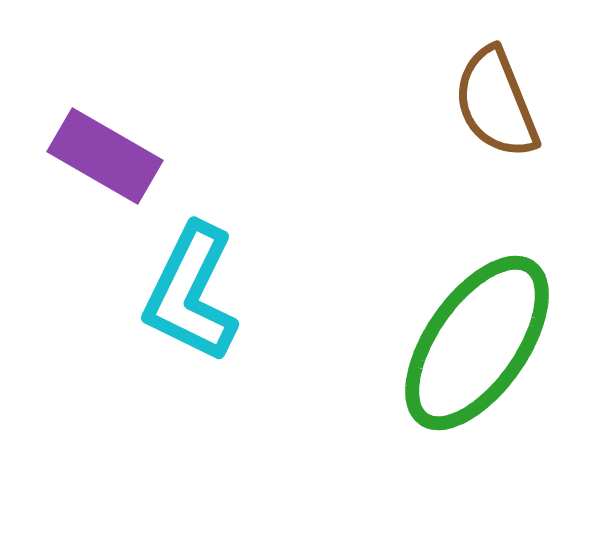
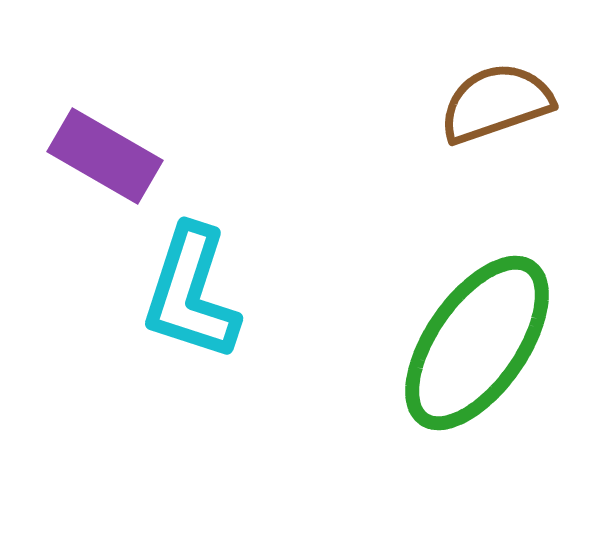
brown semicircle: rotated 93 degrees clockwise
cyan L-shape: rotated 8 degrees counterclockwise
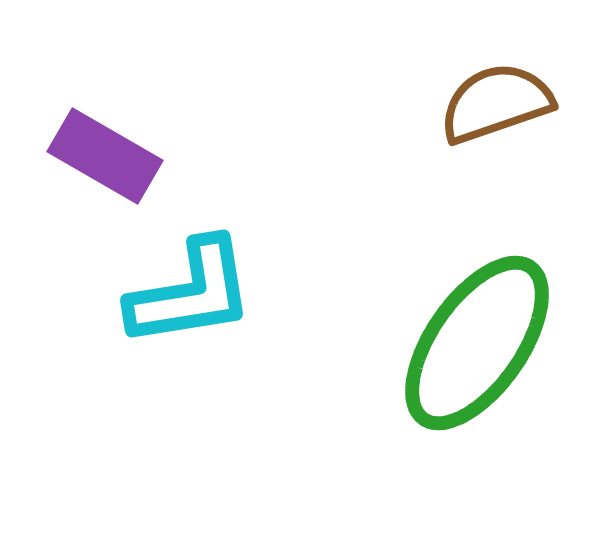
cyan L-shape: rotated 117 degrees counterclockwise
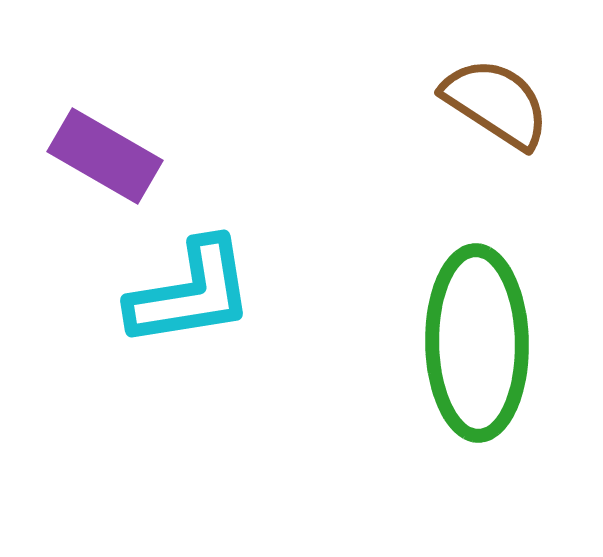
brown semicircle: rotated 52 degrees clockwise
green ellipse: rotated 36 degrees counterclockwise
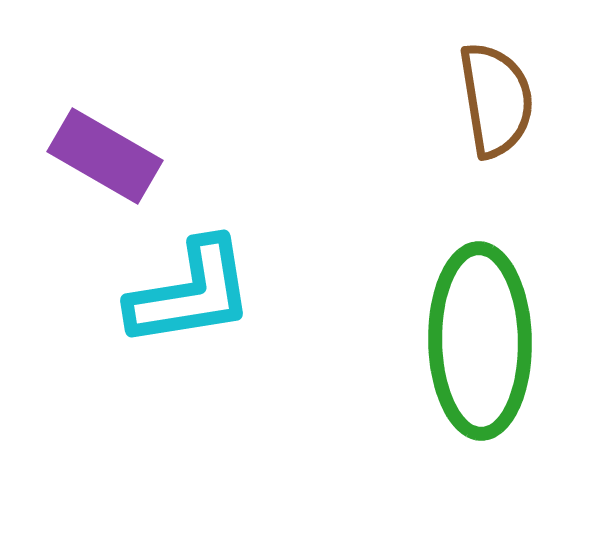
brown semicircle: moved 3 px up; rotated 48 degrees clockwise
green ellipse: moved 3 px right, 2 px up
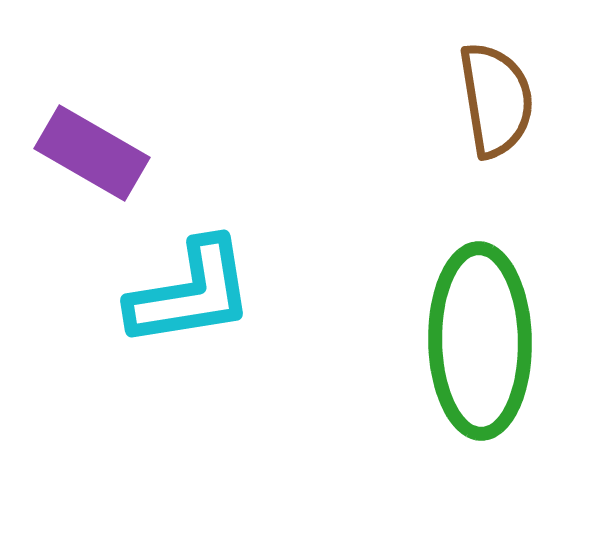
purple rectangle: moved 13 px left, 3 px up
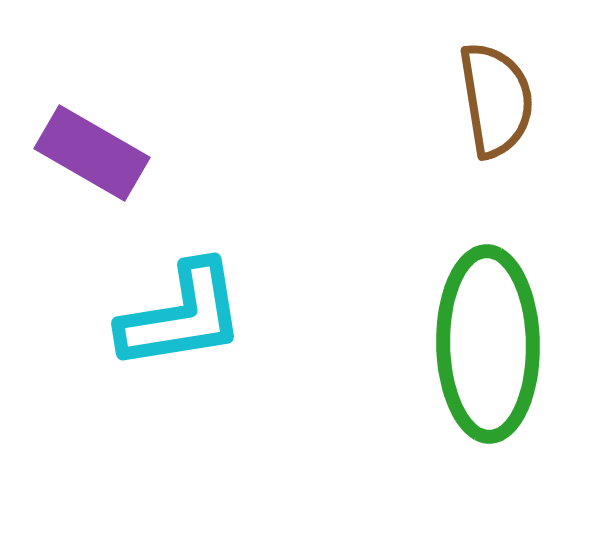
cyan L-shape: moved 9 px left, 23 px down
green ellipse: moved 8 px right, 3 px down
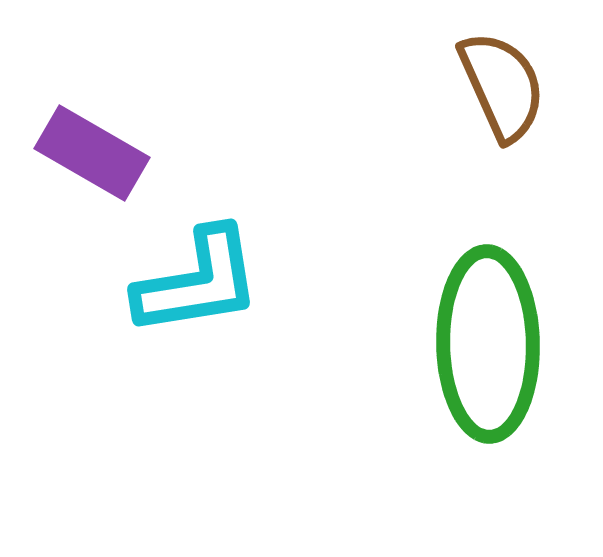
brown semicircle: moved 6 px right, 14 px up; rotated 15 degrees counterclockwise
cyan L-shape: moved 16 px right, 34 px up
